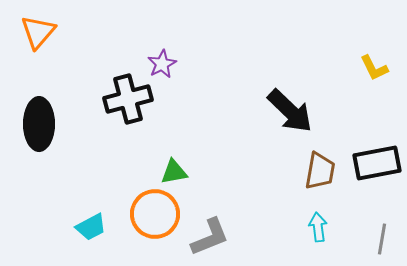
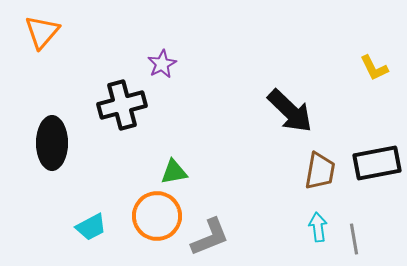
orange triangle: moved 4 px right
black cross: moved 6 px left, 6 px down
black ellipse: moved 13 px right, 19 px down
orange circle: moved 2 px right, 2 px down
gray line: moved 28 px left; rotated 20 degrees counterclockwise
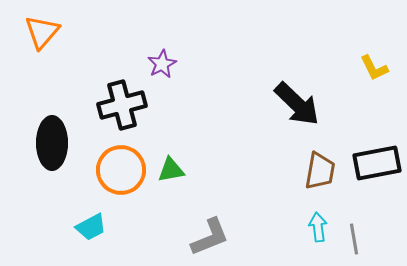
black arrow: moved 7 px right, 7 px up
green triangle: moved 3 px left, 2 px up
orange circle: moved 36 px left, 46 px up
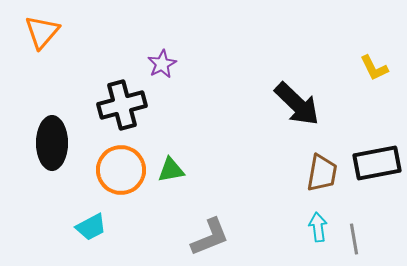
brown trapezoid: moved 2 px right, 2 px down
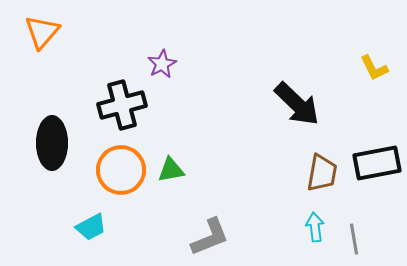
cyan arrow: moved 3 px left
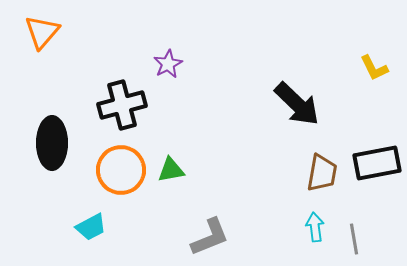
purple star: moved 6 px right
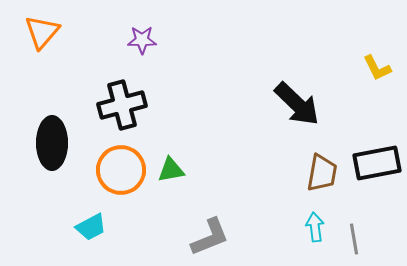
purple star: moved 26 px left, 24 px up; rotated 28 degrees clockwise
yellow L-shape: moved 3 px right
